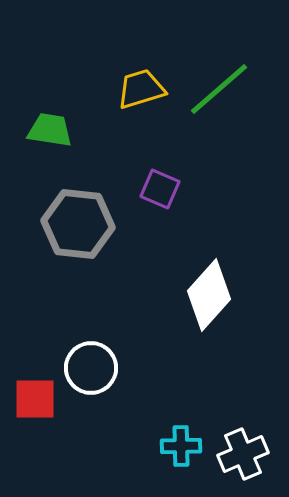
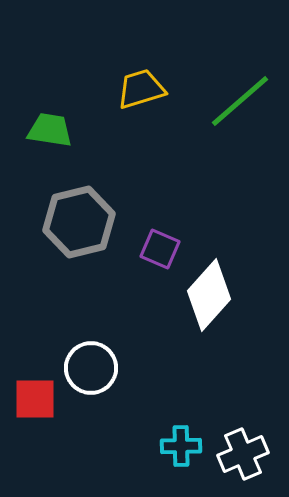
green line: moved 21 px right, 12 px down
purple square: moved 60 px down
gray hexagon: moved 1 px right, 2 px up; rotated 20 degrees counterclockwise
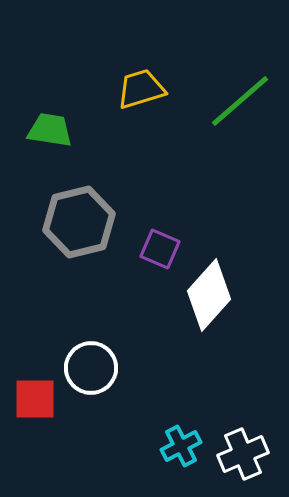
cyan cross: rotated 27 degrees counterclockwise
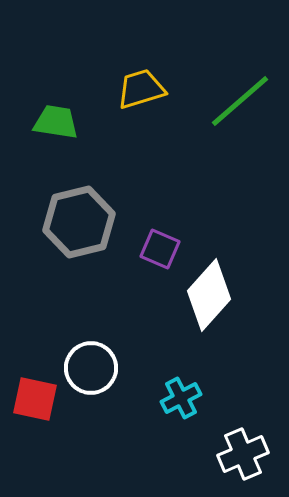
green trapezoid: moved 6 px right, 8 px up
red square: rotated 12 degrees clockwise
cyan cross: moved 48 px up
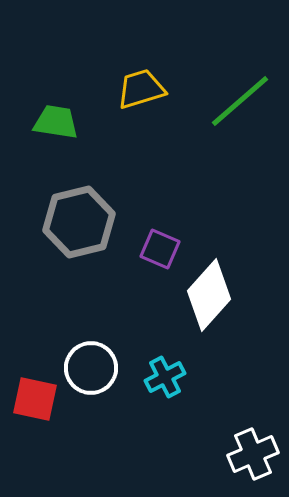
cyan cross: moved 16 px left, 21 px up
white cross: moved 10 px right
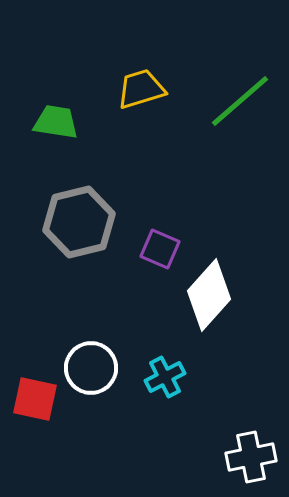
white cross: moved 2 px left, 3 px down; rotated 12 degrees clockwise
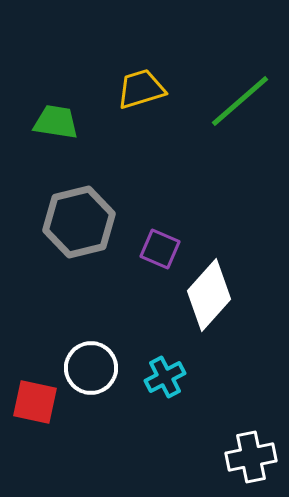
red square: moved 3 px down
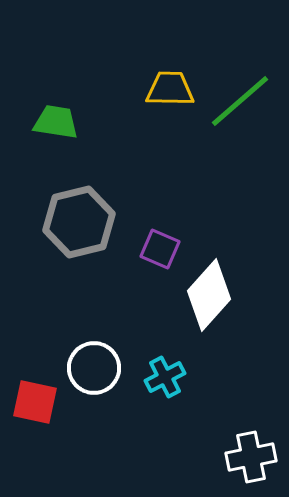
yellow trapezoid: moved 29 px right; rotated 18 degrees clockwise
white circle: moved 3 px right
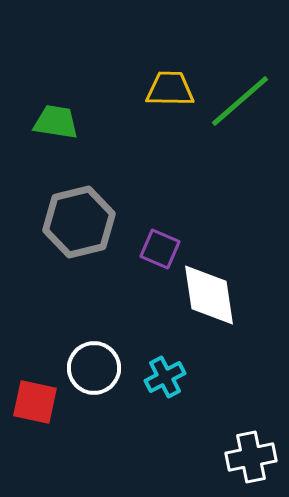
white diamond: rotated 50 degrees counterclockwise
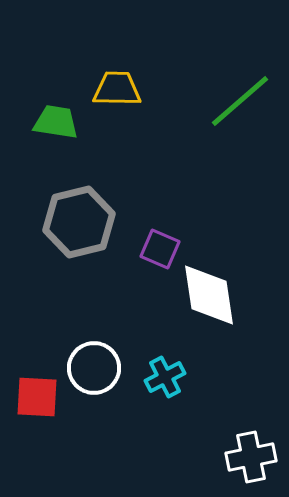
yellow trapezoid: moved 53 px left
red square: moved 2 px right, 5 px up; rotated 9 degrees counterclockwise
